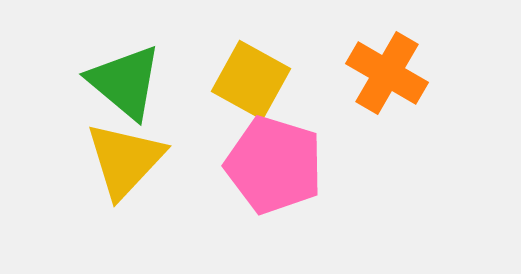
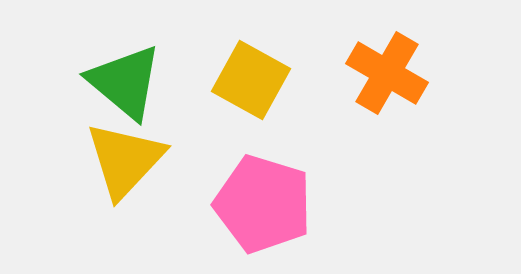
pink pentagon: moved 11 px left, 39 px down
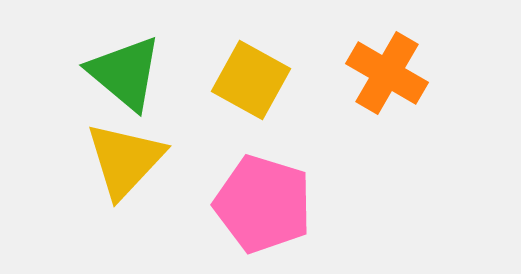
green triangle: moved 9 px up
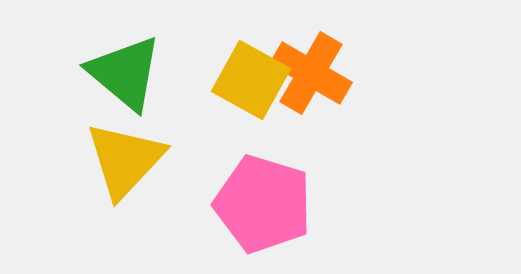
orange cross: moved 76 px left
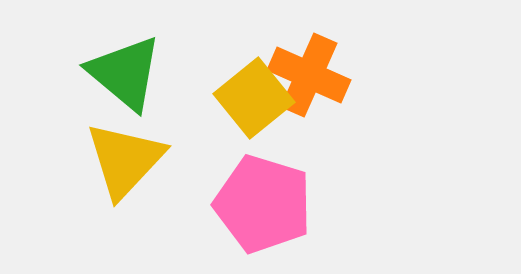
orange cross: moved 2 px left, 2 px down; rotated 6 degrees counterclockwise
yellow square: moved 3 px right, 18 px down; rotated 22 degrees clockwise
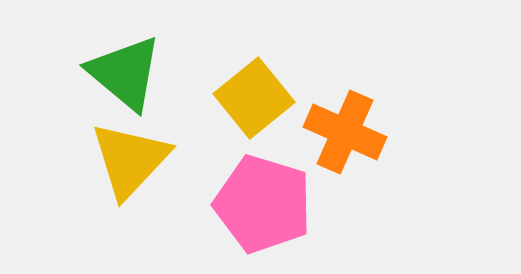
orange cross: moved 36 px right, 57 px down
yellow triangle: moved 5 px right
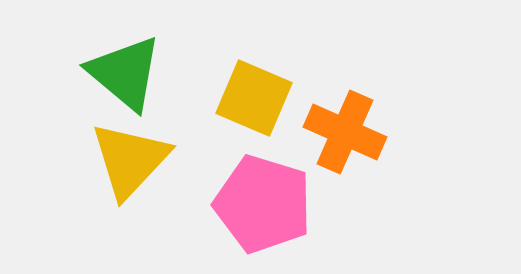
yellow square: rotated 28 degrees counterclockwise
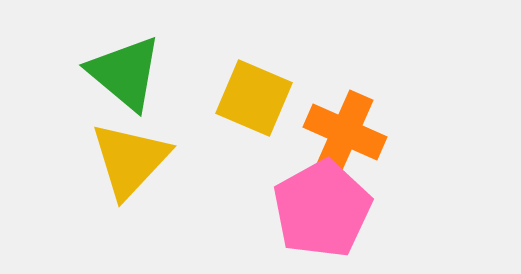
pink pentagon: moved 59 px right, 5 px down; rotated 26 degrees clockwise
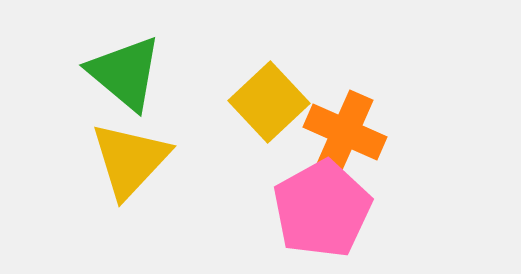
yellow square: moved 15 px right, 4 px down; rotated 24 degrees clockwise
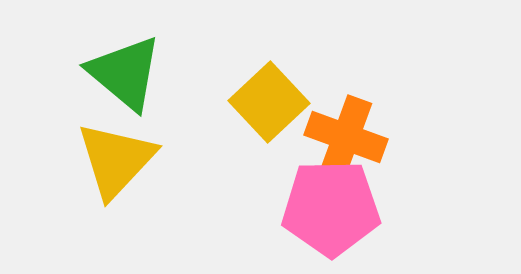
orange cross: moved 1 px right, 5 px down; rotated 4 degrees counterclockwise
yellow triangle: moved 14 px left
pink pentagon: moved 9 px right, 1 px up; rotated 28 degrees clockwise
